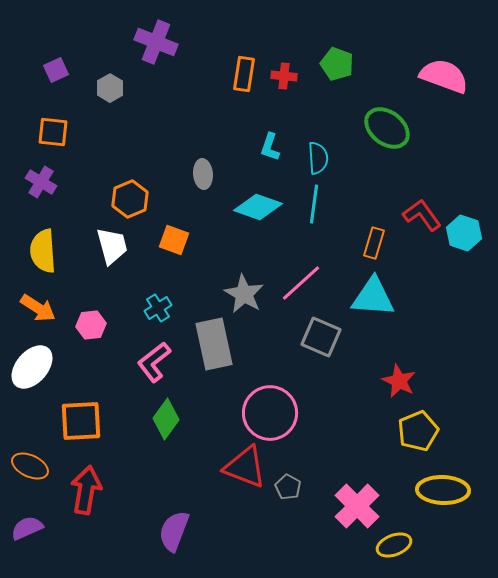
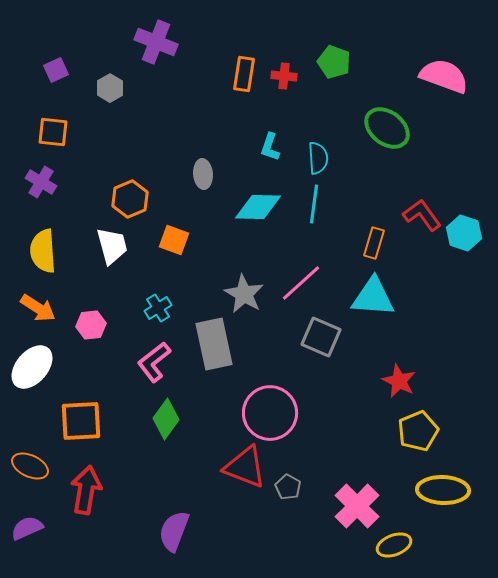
green pentagon at (337, 64): moved 3 px left, 2 px up
cyan diamond at (258, 207): rotated 18 degrees counterclockwise
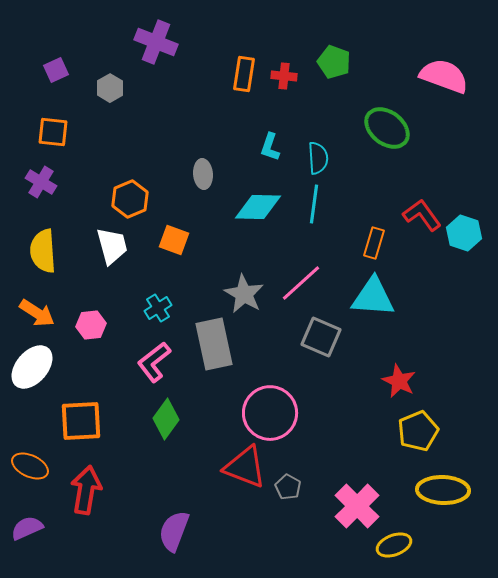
orange arrow at (38, 308): moved 1 px left, 5 px down
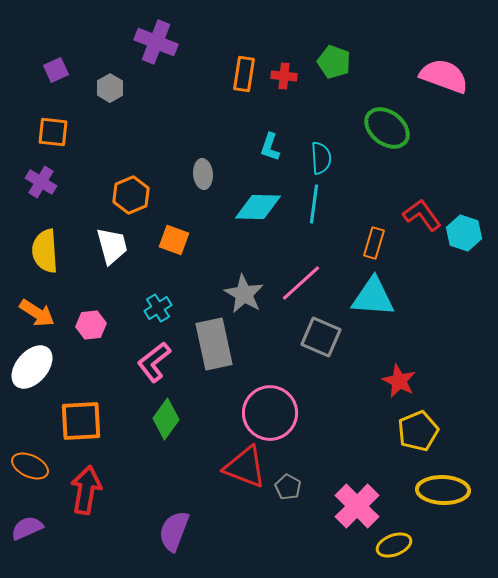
cyan semicircle at (318, 158): moved 3 px right
orange hexagon at (130, 199): moved 1 px right, 4 px up
yellow semicircle at (43, 251): moved 2 px right
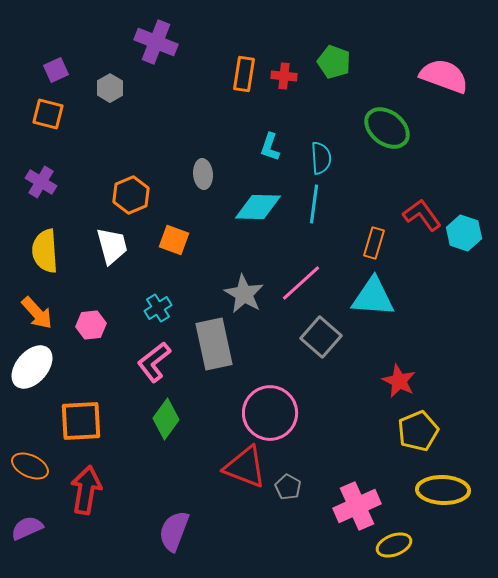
orange square at (53, 132): moved 5 px left, 18 px up; rotated 8 degrees clockwise
orange arrow at (37, 313): rotated 15 degrees clockwise
gray square at (321, 337): rotated 18 degrees clockwise
pink cross at (357, 506): rotated 21 degrees clockwise
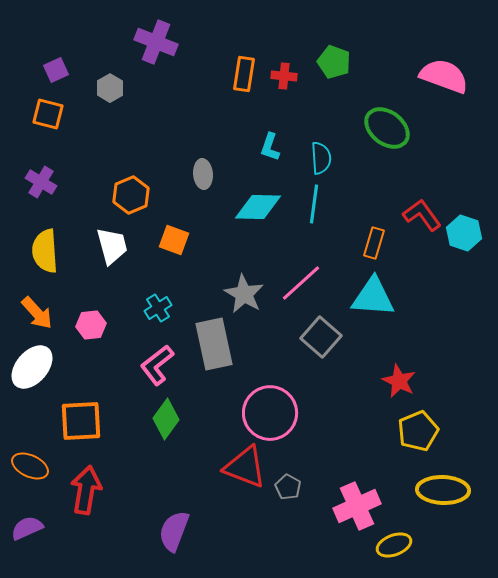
pink L-shape at (154, 362): moved 3 px right, 3 px down
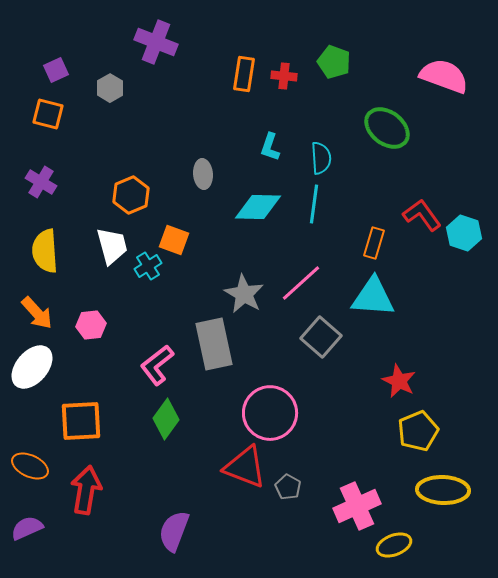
cyan cross at (158, 308): moved 10 px left, 42 px up
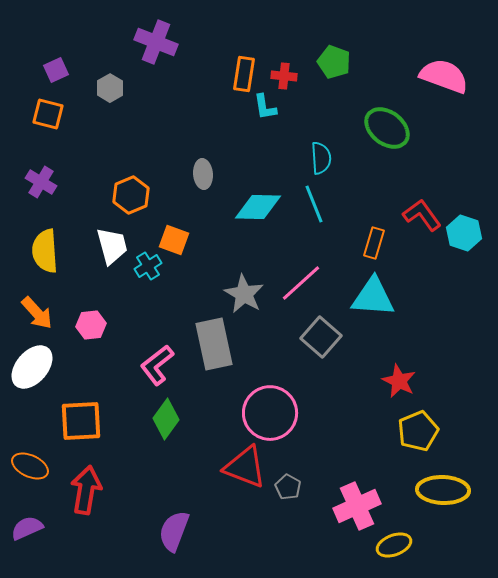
cyan L-shape at (270, 147): moved 5 px left, 40 px up; rotated 28 degrees counterclockwise
cyan line at (314, 204): rotated 30 degrees counterclockwise
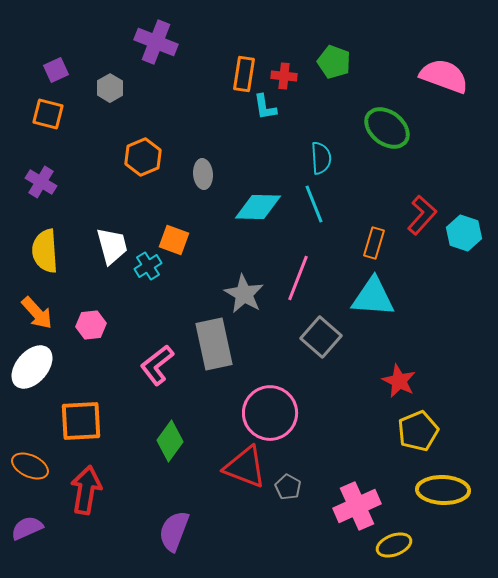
orange hexagon at (131, 195): moved 12 px right, 38 px up
red L-shape at (422, 215): rotated 78 degrees clockwise
pink line at (301, 283): moved 3 px left, 5 px up; rotated 27 degrees counterclockwise
green diamond at (166, 419): moved 4 px right, 22 px down
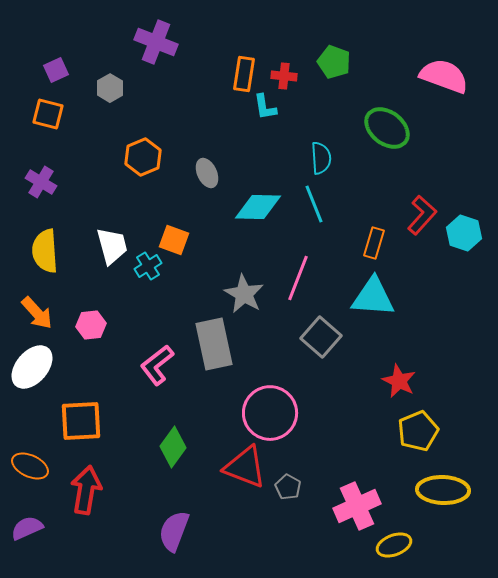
gray ellipse at (203, 174): moved 4 px right, 1 px up; rotated 20 degrees counterclockwise
green diamond at (170, 441): moved 3 px right, 6 px down
